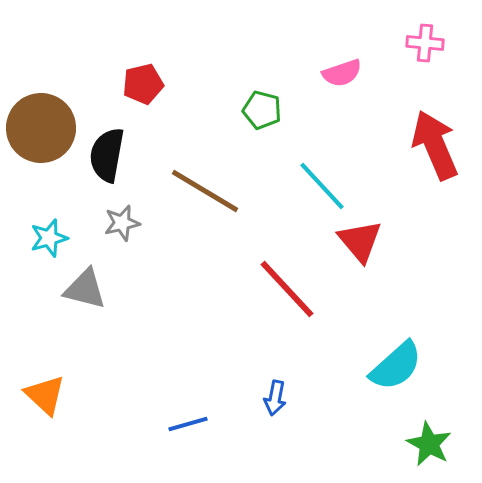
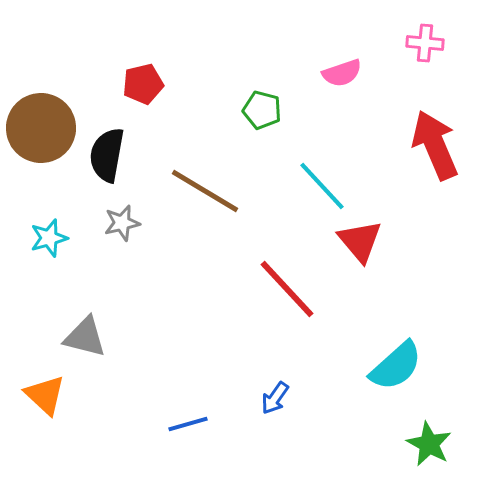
gray triangle: moved 48 px down
blue arrow: rotated 24 degrees clockwise
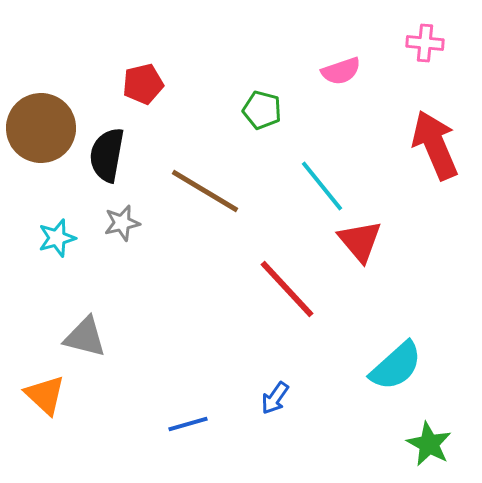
pink semicircle: moved 1 px left, 2 px up
cyan line: rotated 4 degrees clockwise
cyan star: moved 8 px right
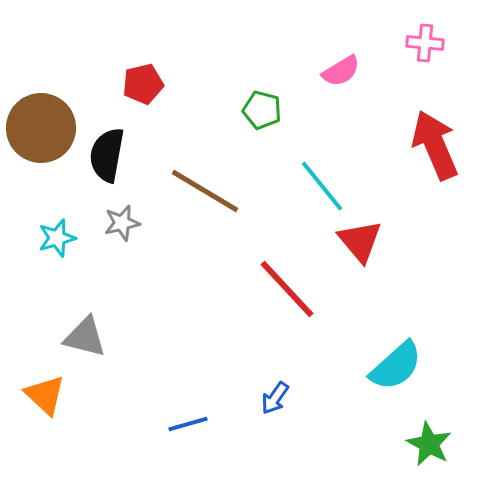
pink semicircle: rotated 12 degrees counterclockwise
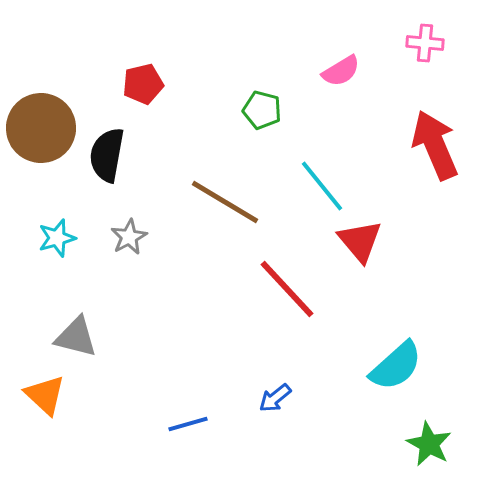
brown line: moved 20 px right, 11 px down
gray star: moved 7 px right, 14 px down; rotated 15 degrees counterclockwise
gray triangle: moved 9 px left
blue arrow: rotated 16 degrees clockwise
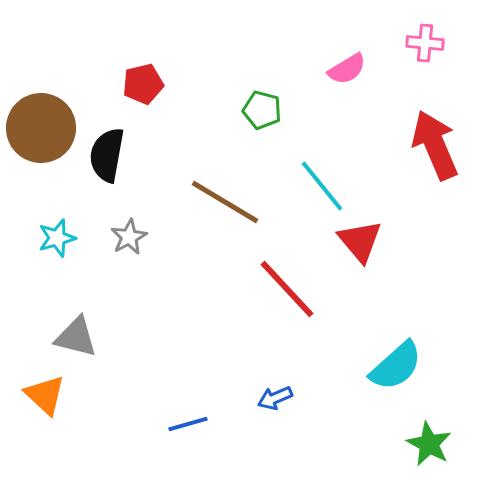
pink semicircle: moved 6 px right, 2 px up
blue arrow: rotated 16 degrees clockwise
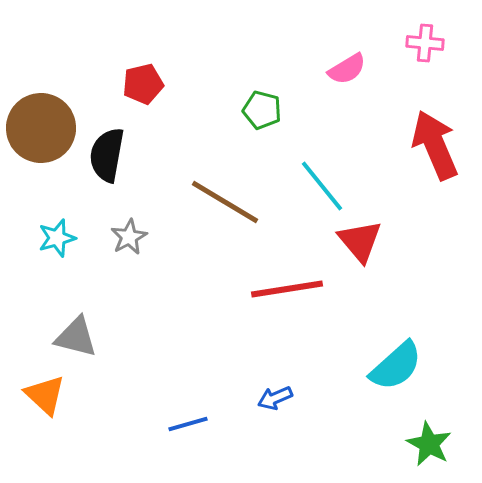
red line: rotated 56 degrees counterclockwise
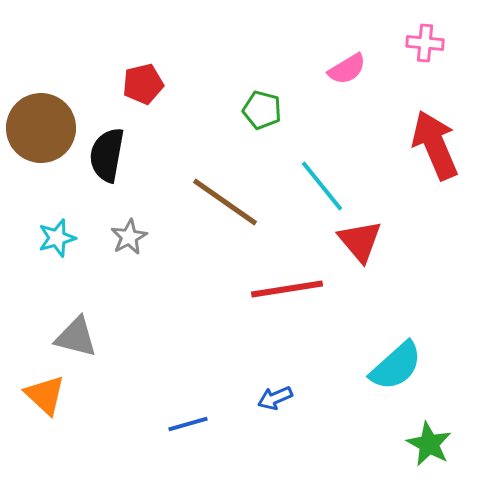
brown line: rotated 4 degrees clockwise
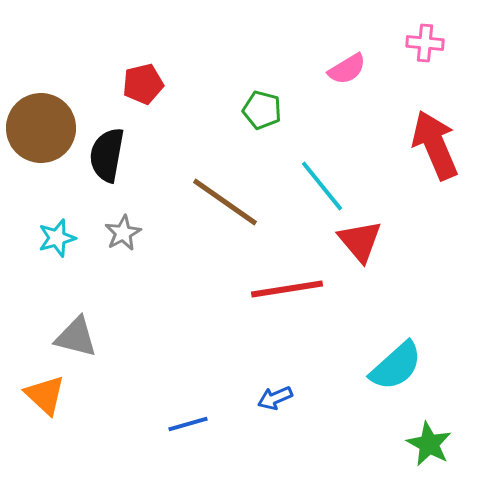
gray star: moved 6 px left, 4 px up
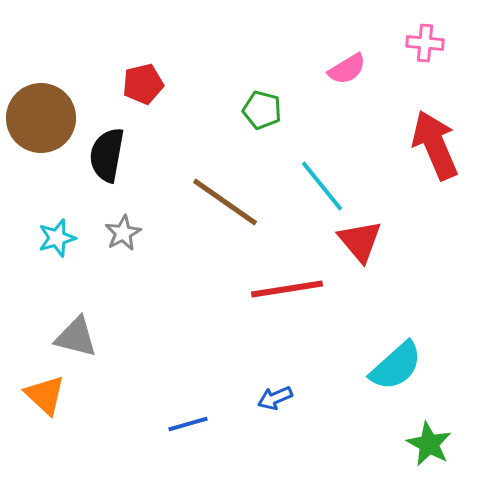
brown circle: moved 10 px up
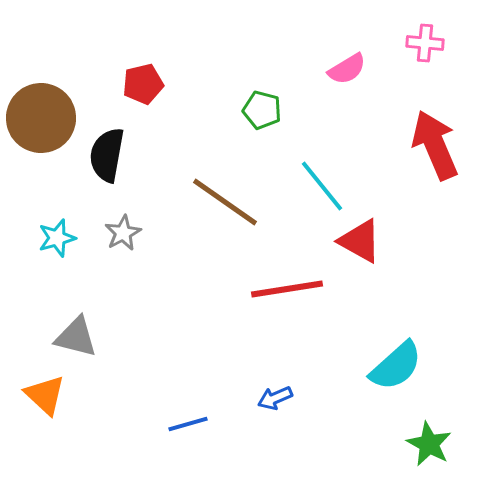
red triangle: rotated 21 degrees counterclockwise
